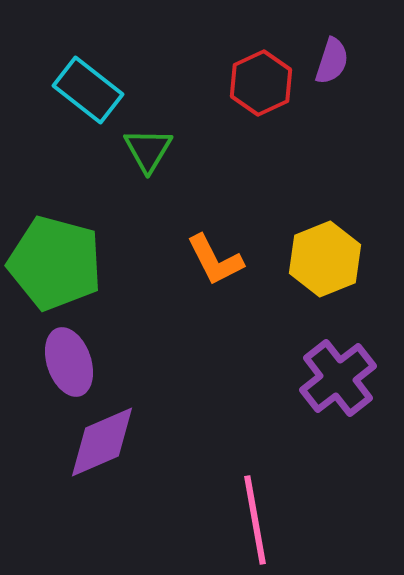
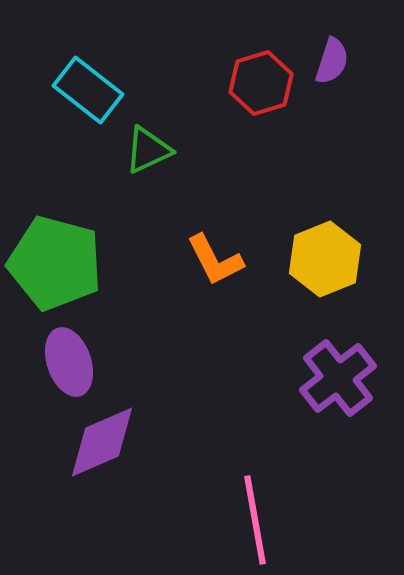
red hexagon: rotated 8 degrees clockwise
green triangle: rotated 34 degrees clockwise
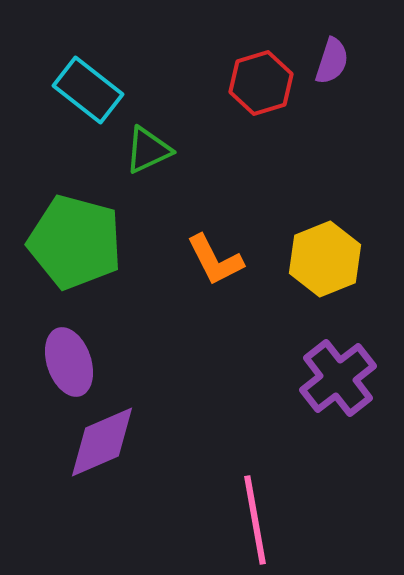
green pentagon: moved 20 px right, 21 px up
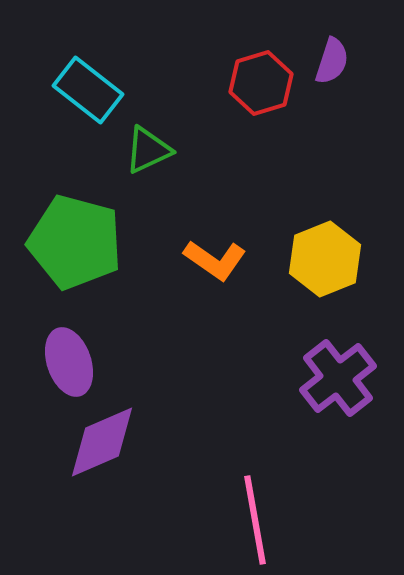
orange L-shape: rotated 28 degrees counterclockwise
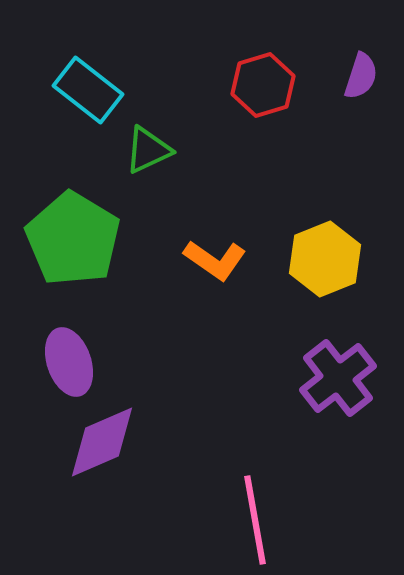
purple semicircle: moved 29 px right, 15 px down
red hexagon: moved 2 px right, 2 px down
green pentagon: moved 2 px left, 3 px up; rotated 16 degrees clockwise
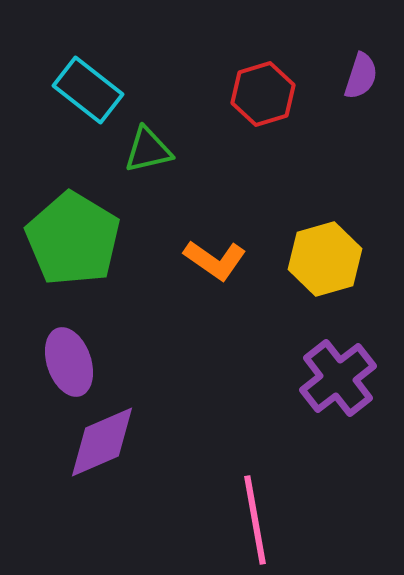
red hexagon: moved 9 px down
green triangle: rotated 12 degrees clockwise
yellow hexagon: rotated 6 degrees clockwise
